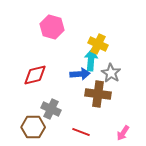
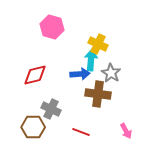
pink arrow: moved 3 px right, 2 px up; rotated 63 degrees counterclockwise
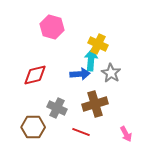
brown cross: moved 3 px left, 10 px down; rotated 25 degrees counterclockwise
gray cross: moved 6 px right, 1 px up
pink arrow: moved 3 px down
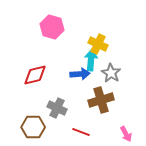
brown cross: moved 6 px right, 4 px up
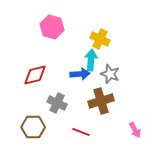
yellow cross: moved 2 px right, 5 px up
gray star: moved 1 px left, 1 px down; rotated 12 degrees counterclockwise
brown cross: moved 1 px down
gray cross: moved 5 px up
pink arrow: moved 9 px right, 4 px up
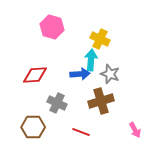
red diamond: rotated 10 degrees clockwise
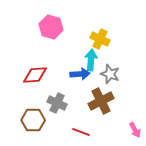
pink hexagon: moved 1 px left
brown cross: rotated 10 degrees counterclockwise
brown hexagon: moved 7 px up
